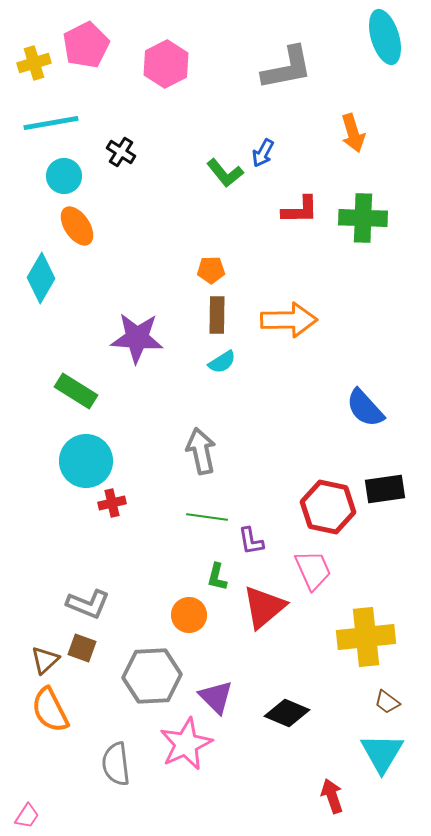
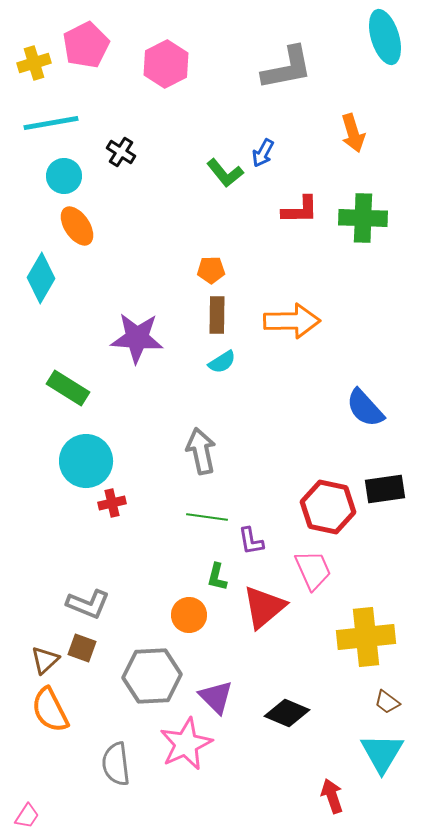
orange arrow at (289, 320): moved 3 px right, 1 px down
green rectangle at (76, 391): moved 8 px left, 3 px up
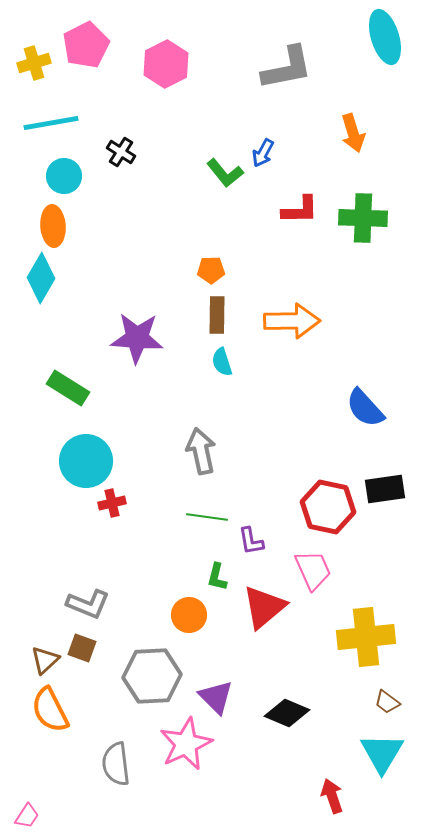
orange ellipse at (77, 226): moved 24 px left; rotated 30 degrees clockwise
cyan semicircle at (222, 362): rotated 104 degrees clockwise
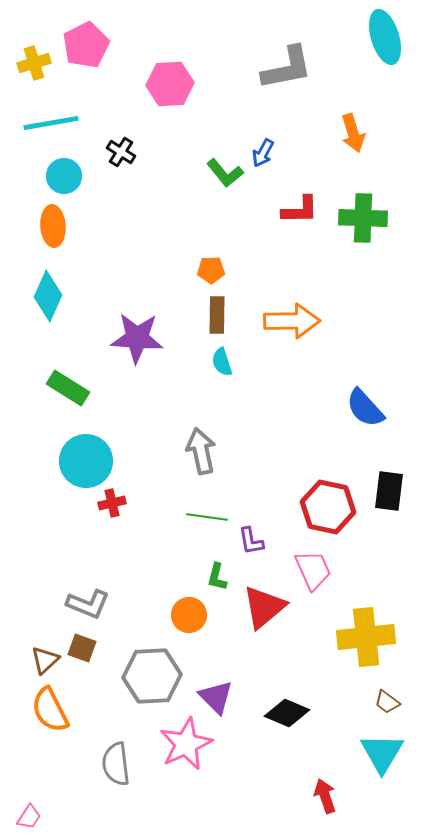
pink hexagon at (166, 64): moved 4 px right, 20 px down; rotated 24 degrees clockwise
cyan diamond at (41, 278): moved 7 px right, 18 px down; rotated 6 degrees counterclockwise
black rectangle at (385, 489): moved 4 px right, 2 px down; rotated 75 degrees counterclockwise
red arrow at (332, 796): moved 7 px left
pink trapezoid at (27, 816): moved 2 px right, 1 px down
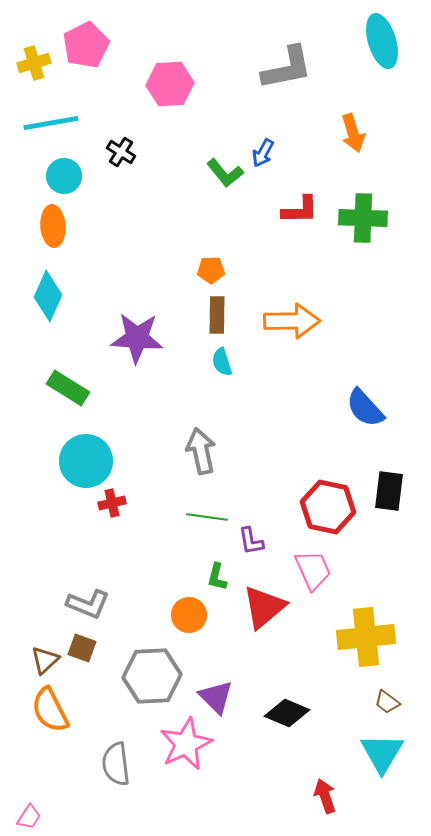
cyan ellipse at (385, 37): moved 3 px left, 4 px down
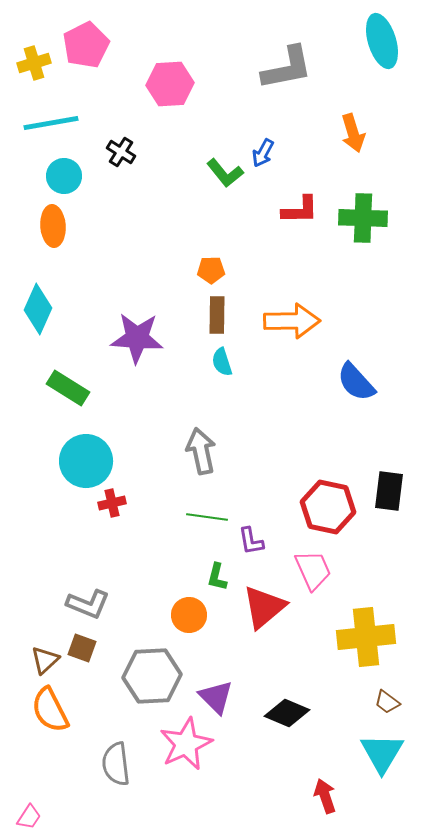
cyan diamond at (48, 296): moved 10 px left, 13 px down
blue semicircle at (365, 408): moved 9 px left, 26 px up
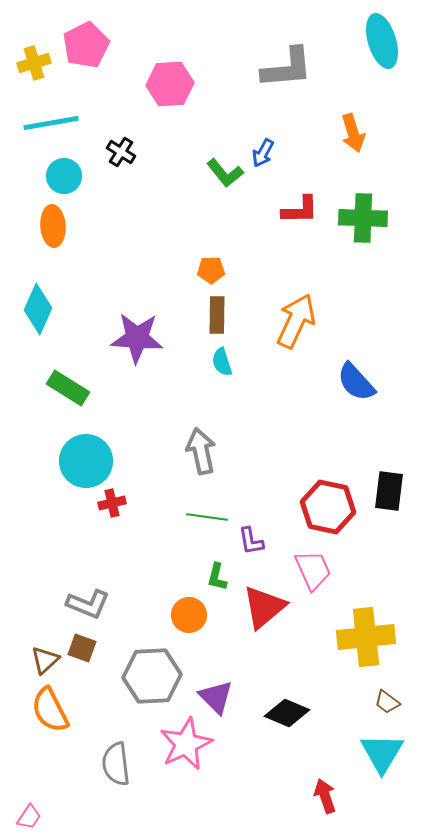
gray L-shape at (287, 68): rotated 6 degrees clockwise
orange arrow at (292, 321): moved 4 px right; rotated 64 degrees counterclockwise
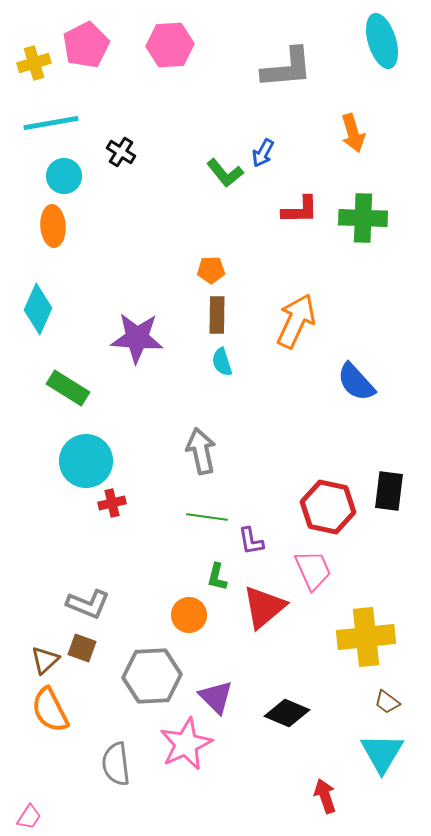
pink hexagon at (170, 84): moved 39 px up
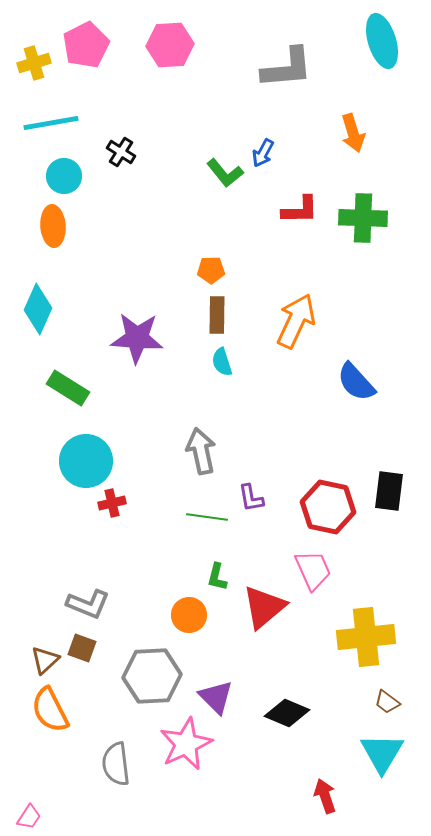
purple L-shape at (251, 541): moved 43 px up
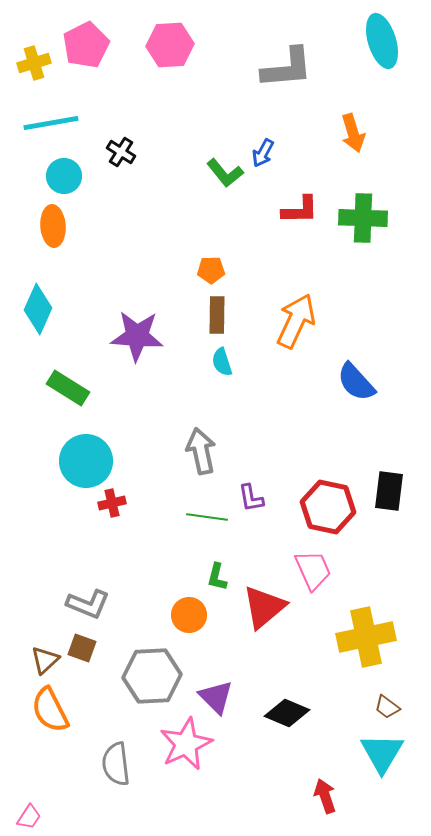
purple star at (137, 338): moved 2 px up
yellow cross at (366, 637): rotated 6 degrees counterclockwise
brown trapezoid at (387, 702): moved 5 px down
